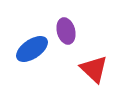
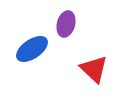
purple ellipse: moved 7 px up; rotated 30 degrees clockwise
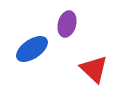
purple ellipse: moved 1 px right
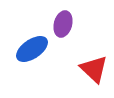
purple ellipse: moved 4 px left
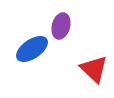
purple ellipse: moved 2 px left, 2 px down
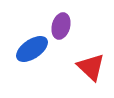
red triangle: moved 3 px left, 2 px up
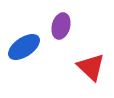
blue ellipse: moved 8 px left, 2 px up
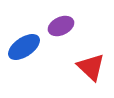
purple ellipse: rotated 50 degrees clockwise
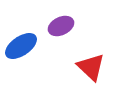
blue ellipse: moved 3 px left, 1 px up
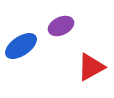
red triangle: rotated 48 degrees clockwise
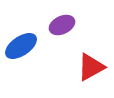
purple ellipse: moved 1 px right, 1 px up
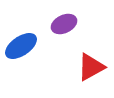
purple ellipse: moved 2 px right, 1 px up
